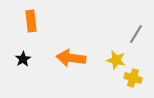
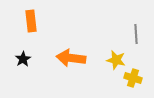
gray line: rotated 36 degrees counterclockwise
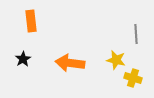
orange arrow: moved 1 px left, 5 px down
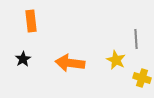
gray line: moved 5 px down
yellow star: rotated 12 degrees clockwise
yellow cross: moved 9 px right
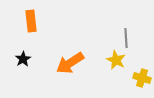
gray line: moved 10 px left, 1 px up
orange arrow: rotated 40 degrees counterclockwise
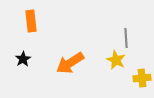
yellow cross: rotated 24 degrees counterclockwise
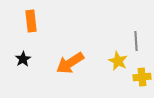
gray line: moved 10 px right, 3 px down
yellow star: moved 2 px right, 1 px down
yellow cross: moved 1 px up
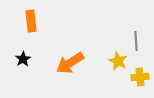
yellow cross: moved 2 px left
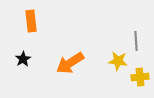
yellow star: rotated 18 degrees counterclockwise
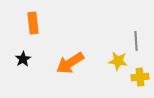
orange rectangle: moved 2 px right, 2 px down
